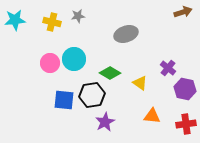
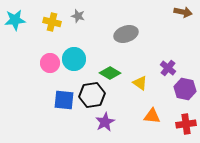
brown arrow: rotated 30 degrees clockwise
gray star: rotated 24 degrees clockwise
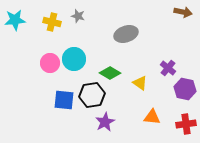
orange triangle: moved 1 px down
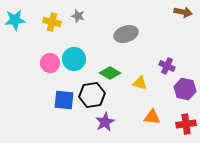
purple cross: moved 1 px left, 2 px up; rotated 14 degrees counterclockwise
yellow triangle: rotated 21 degrees counterclockwise
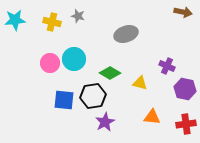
black hexagon: moved 1 px right, 1 px down
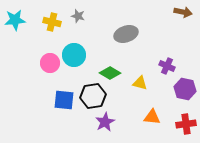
cyan circle: moved 4 px up
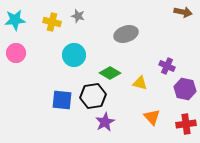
pink circle: moved 34 px left, 10 px up
blue square: moved 2 px left
orange triangle: rotated 42 degrees clockwise
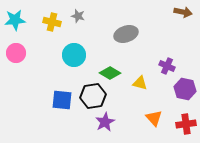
orange triangle: moved 2 px right, 1 px down
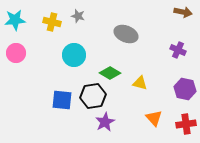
gray ellipse: rotated 40 degrees clockwise
purple cross: moved 11 px right, 16 px up
